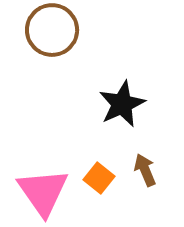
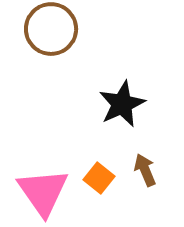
brown circle: moved 1 px left, 1 px up
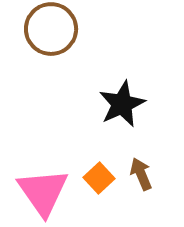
brown arrow: moved 4 px left, 4 px down
orange square: rotated 8 degrees clockwise
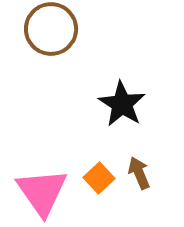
black star: rotated 15 degrees counterclockwise
brown arrow: moved 2 px left, 1 px up
pink triangle: moved 1 px left
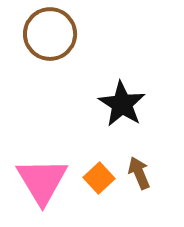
brown circle: moved 1 px left, 5 px down
pink triangle: moved 11 px up; rotated 4 degrees clockwise
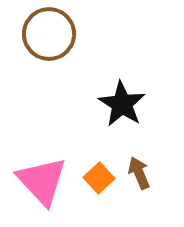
brown circle: moved 1 px left
pink triangle: rotated 12 degrees counterclockwise
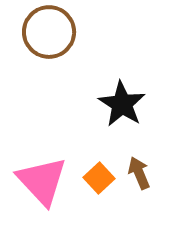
brown circle: moved 2 px up
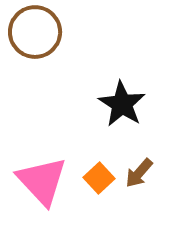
brown circle: moved 14 px left
brown arrow: rotated 116 degrees counterclockwise
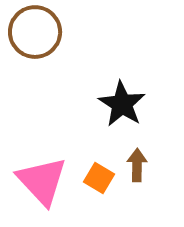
brown arrow: moved 2 px left, 8 px up; rotated 140 degrees clockwise
orange square: rotated 16 degrees counterclockwise
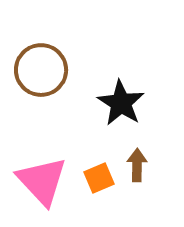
brown circle: moved 6 px right, 38 px down
black star: moved 1 px left, 1 px up
orange square: rotated 36 degrees clockwise
